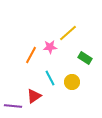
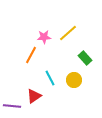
pink star: moved 6 px left, 10 px up
green rectangle: rotated 16 degrees clockwise
yellow circle: moved 2 px right, 2 px up
purple line: moved 1 px left
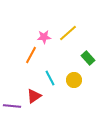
green rectangle: moved 3 px right
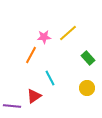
yellow circle: moved 13 px right, 8 px down
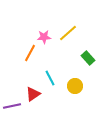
orange line: moved 1 px left, 2 px up
yellow circle: moved 12 px left, 2 px up
red triangle: moved 1 px left, 2 px up
purple line: rotated 18 degrees counterclockwise
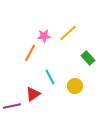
pink star: moved 1 px up
cyan line: moved 1 px up
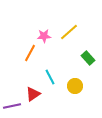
yellow line: moved 1 px right, 1 px up
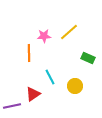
orange line: moved 1 px left; rotated 30 degrees counterclockwise
green rectangle: rotated 24 degrees counterclockwise
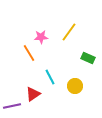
yellow line: rotated 12 degrees counterclockwise
pink star: moved 3 px left, 1 px down
orange line: rotated 30 degrees counterclockwise
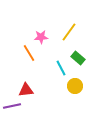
green rectangle: moved 10 px left; rotated 16 degrees clockwise
cyan line: moved 11 px right, 9 px up
red triangle: moved 7 px left, 4 px up; rotated 28 degrees clockwise
